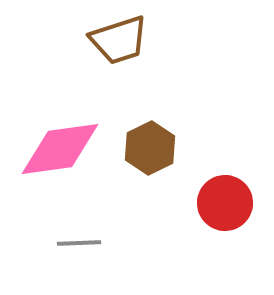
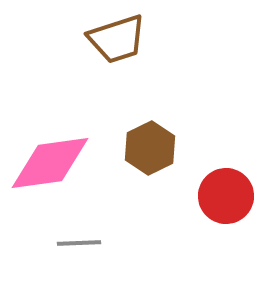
brown trapezoid: moved 2 px left, 1 px up
pink diamond: moved 10 px left, 14 px down
red circle: moved 1 px right, 7 px up
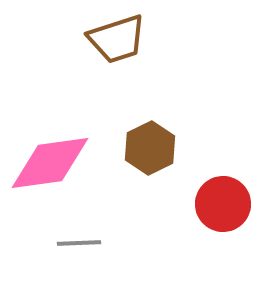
red circle: moved 3 px left, 8 px down
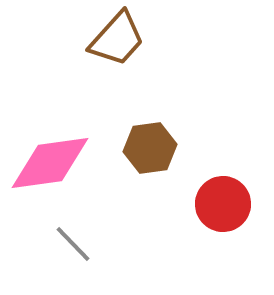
brown trapezoid: rotated 30 degrees counterclockwise
brown hexagon: rotated 18 degrees clockwise
gray line: moved 6 px left, 1 px down; rotated 48 degrees clockwise
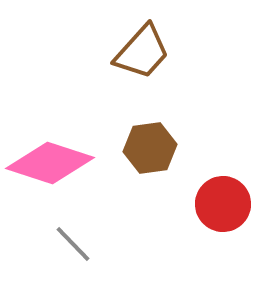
brown trapezoid: moved 25 px right, 13 px down
pink diamond: rotated 26 degrees clockwise
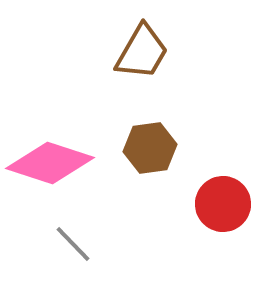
brown trapezoid: rotated 12 degrees counterclockwise
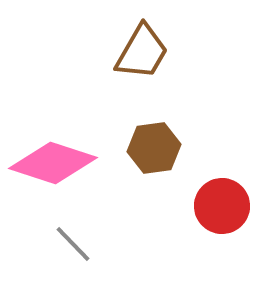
brown hexagon: moved 4 px right
pink diamond: moved 3 px right
red circle: moved 1 px left, 2 px down
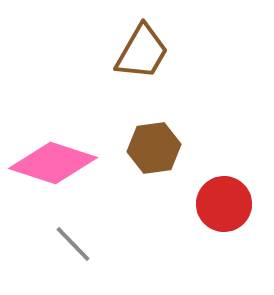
red circle: moved 2 px right, 2 px up
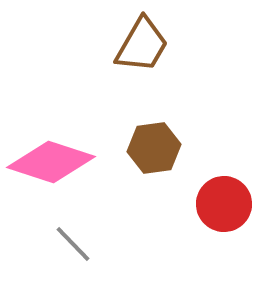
brown trapezoid: moved 7 px up
pink diamond: moved 2 px left, 1 px up
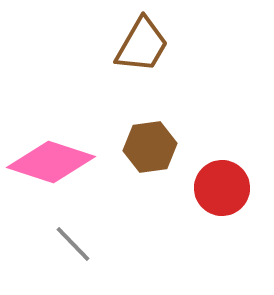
brown hexagon: moved 4 px left, 1 px up
red circle: moved 2 px left, 16 px up
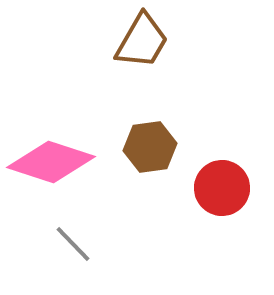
brown trapezoid: moved 4 px up
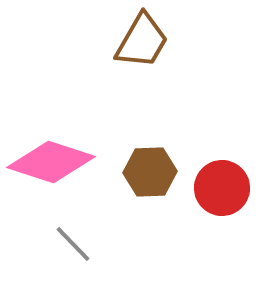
brown hexagon: moved 25 px down; rotated 6 degrees clockwise
